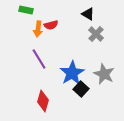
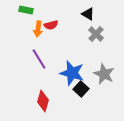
blue star: rotated 25 degrees counterclockwise
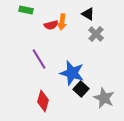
orange arrow: moved 24 px right, 7 px up
gray star: moved 24 px down
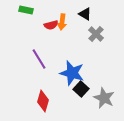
black triangle: moved 3 px left
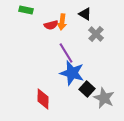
purple line: moved 27 px right, 6 px up
black square: moved 6 px right
red diamond: moved 2 px up; rotated 15 degrees counterclockwise
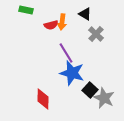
black square: moved 3 px right, 1 px down
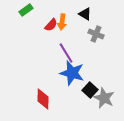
green rectangle: rotated 48 degrees counterclockwise
red semicircle: rotated 32 degrees counterclockwise
gray cross: rotated 21 degrees counterclockwise
